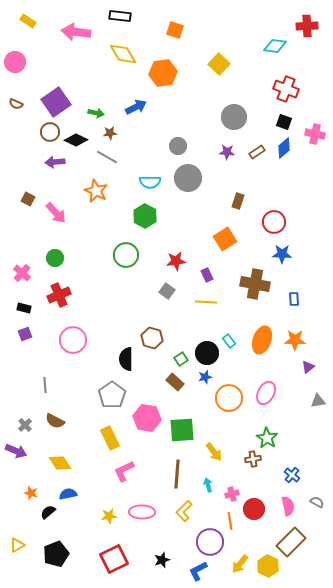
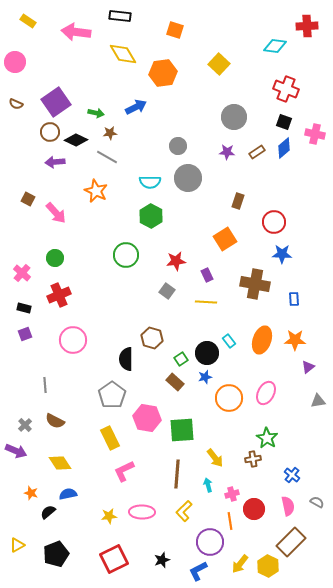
green hexagon at (145, 216): moved 6 px right
yellow arrow at (214, 452): moved 1 px right, 6 px down
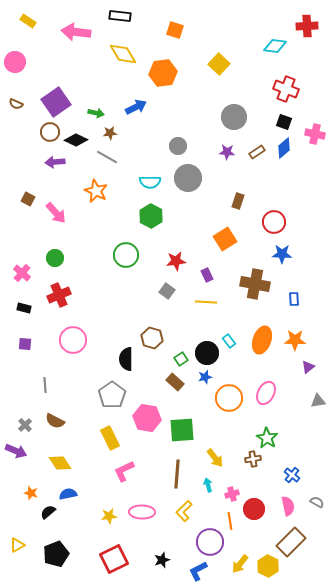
purple square at (25, 334): moved 10 px down; rotated 24 degrees clockwise
